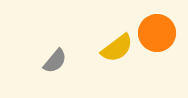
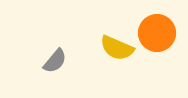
yellow semicircle: rotated 60 degrees clockwise
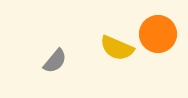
orange circle: moved 1 px right, 1 px down
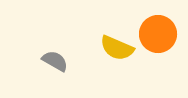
gray semicircle: rotated 100 degrees counterclockwise
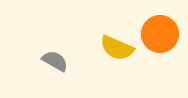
orange circle: moved 2 px right
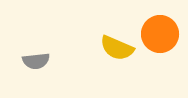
gray semicircle: moved 19 px left; rotated 144 degrees clockwise
